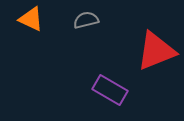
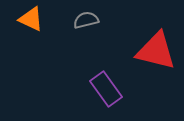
red triangle: rotated 36 degrees clockwise
purple rectangle: moved 4 px left, 1 px up; rotated 24 degrees clockwise
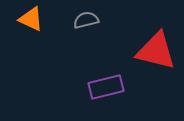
purple rectangle: moved 2 px up; rotated 68 degrees counterclockwise
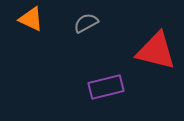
gray semicircle: moved 3 px down; rotated 15 degrees counterclockwise
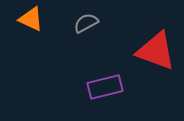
red triangle: rotated 6 degrees clockwise
purple rectangle: moved 1 px left
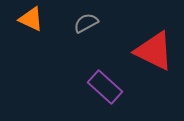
red triangle: moved 2 px left; rotated 6 degrees clockwise
purple rectangle: rotated 56 degrees clockwise
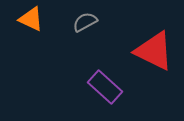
gray semicircle: moved 1 px left, 1 px up
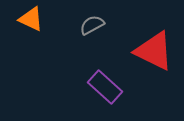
gray semicircle: moved 7 px right, 3 px down
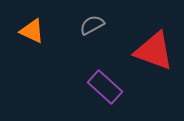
orange triangle: moved 1 px right, 12 px down
red triangle: rotated 6 degrees counterclockwise
